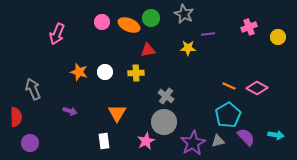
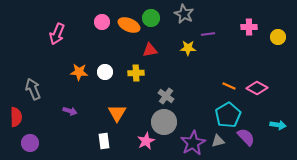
pink cross: rotated 21 degrees clockwise
red triangle: moved 2 px right
orange star: rotated 12 degrees counterclockwise
cyan arrow: moved 2 px right, 10 px up
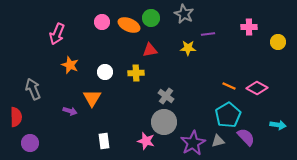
yellow circle: moved 5 px down
orange star: moved 9 px left, 7 px up; rotated 18 degrees clockwise
orange triangle: moved 25 px left, 15 px up
pink star: rotated 30 degrees counterclockwise
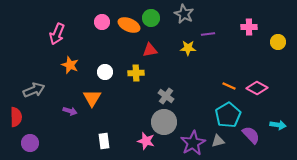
gray arrow: moved 1 px right, 1 px down; rotated 90 degrees clockwise
purple semicircle: moved 5 px right, 2 px up
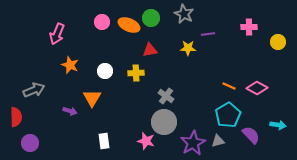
white circle: moved 1 px up
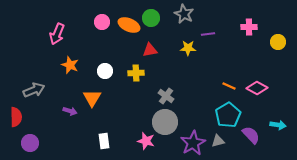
gray circle: moved 1 px right
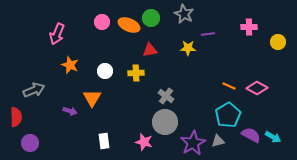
cyan arrow: moved 5 px left, 12 px down; rotated 21 degrees clockwise
purple semicircle: rotated 18 degrees counterclockwise
pink star: moved 2 px left, 1 px down
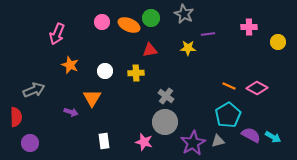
purple arrow: moved 1 px right, 1 px down
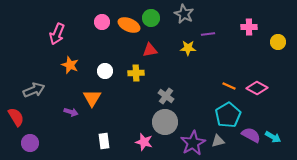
red semicircle: rotated 30 degrees counterclockwise
